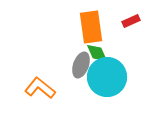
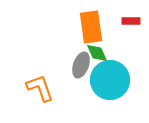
red rectangle: rotated 24 degrees clockwise
cyan circle: moved 3 px right, 3 px down
orange L-shape: rotated 32 degrees clockwise
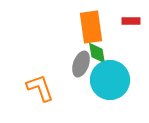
green diamond: rotated 15 degrees clockwise
gray ellipse: moved 1 px up
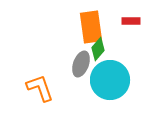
green diamond: moved 1 px right, 4 px up; rotated 50 degrees clockwise
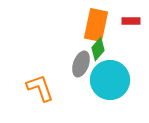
orange rectangle: moved 5 px right, 2 px up; rotated 20 degrees clockwise
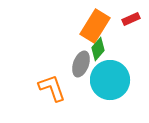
red rectangle: moved 2 px up; rotated 24 degrees counterclockwise
orange rectangle: moved 1 px left, 1 px down; rotated 20 degrees clockwise
orange L-shape: moved 12 px right
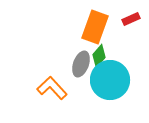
orange rectangle: moved 1 px down; rotated 12 degrees counterclockwise
green diamond: moved 1 px right, 7 px down
orange L-shape: rotated 24 degrees counterclockwise
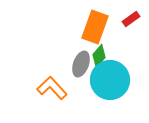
red rectangle: rotated 12 degrees counterclockwise
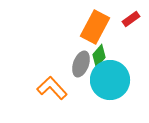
orange rectangle: rotated 8 degrees clockwise
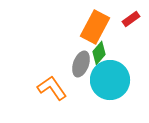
green diamond: moved 3 px up
orange L-shape: rotated 8 degrees clockwise
